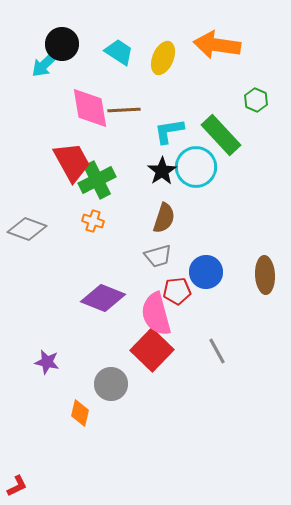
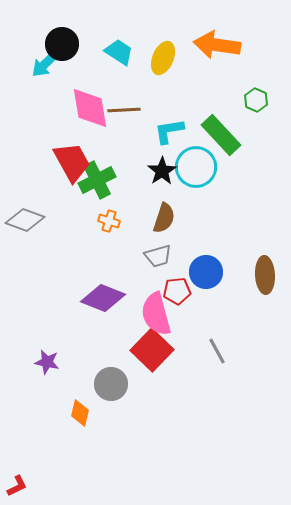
orange cross: moved 16 px right
gray diamond: moved 2 px left, 9 px up
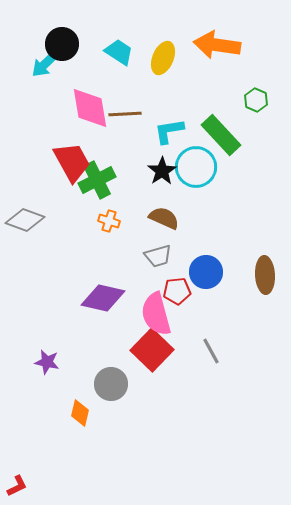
brown line: moved 1 px right, 4 px down
brown semicircle: rotated 84 degrees counterclockwise
purple diamond: rotated 9 degrees counterclockwise
gray line: moved 6 px left
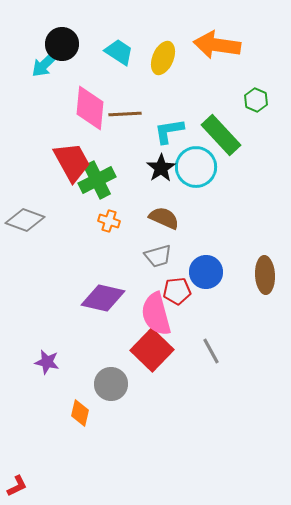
pink diamond: rotated 15 degrees clockwise
black star: moved 1 px left, 3 px up
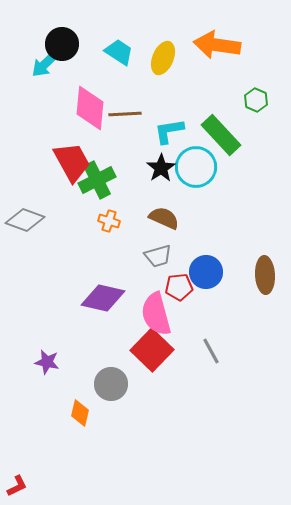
red pentagon: moved 2 px right, 4 px up
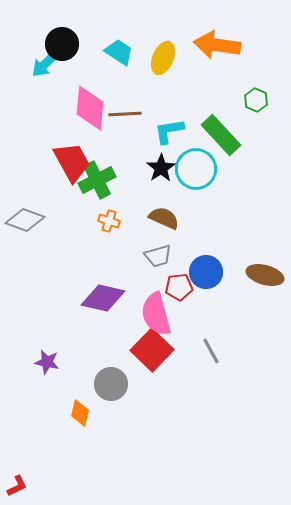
cyan circle: moved 2 px down
brown ellipse: rotated 72 degrees counterclockwise
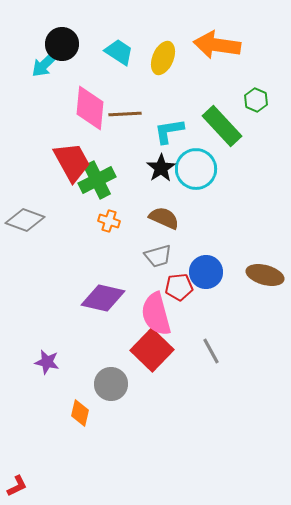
green rectangle: moved 1 px right, 9 px up
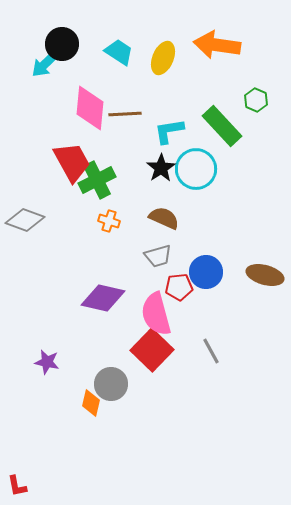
orange diamond: moved 11 px right, 10 px up
red L-shape: rotated 105 degrees clockwise
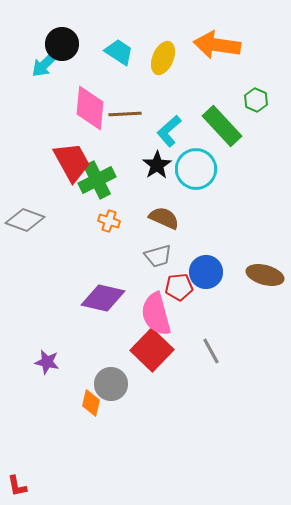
cyan L-shape: rotated 32 degrees counterclockwise
black star: moved 4 px left, 3 px up
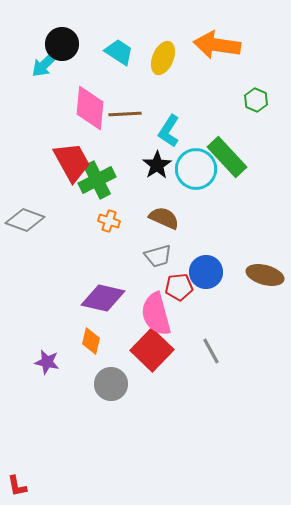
green rectangle: moved 5 px right, 31 px down
cyan L-shape: rotated 16 degrees counterclockwise
orange diamond: moved 62 px up
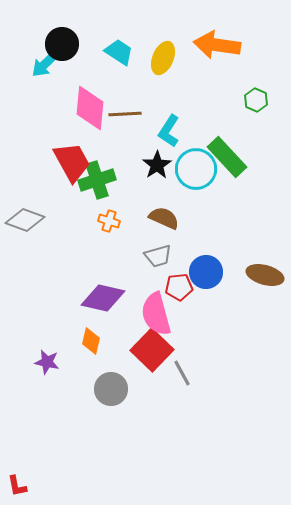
green cross: rotated 9 degrees clockwise
gray line: moved 29 px left, 22 px down
gray circle: moved 5 px down
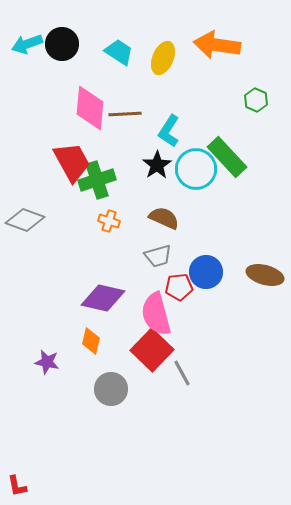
cyan arrow: moved 18 px left, 20 px up; rotated 24 degrees clockwise
